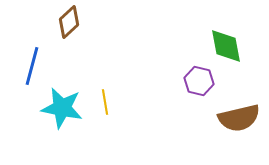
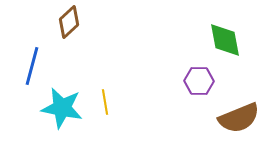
green diamond: moved 1 px left, 6 px up
purple hexagon: rotated 12 degrees counterclockwise
brown semicircle: rotated 9 degrees counterclockwise
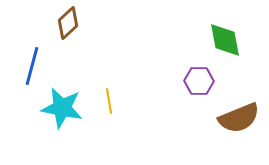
brown diamond: moved 1 px left, 1 px down
yellow line: moved 4 px right, 1 px up
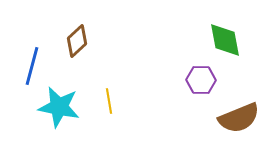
brown diamond: moved 9 px right, 18 px down
purple hexagon: moved 2 px right, 1 px up
cyan star: moved 3 px left, 1 px up
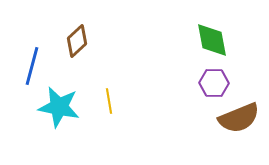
green diamond: moved 13 px left
purple hexagon: moved 13 px right, 3 px down
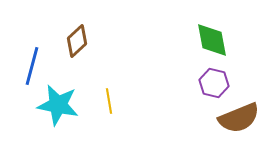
purple hexagon: rotated 12 degrees clockwise
cyan star: moved 1 px left, 2 px up
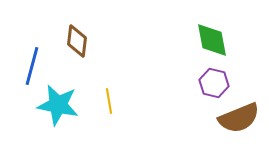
brown diamond: rotated 40 degrees counterclockwise
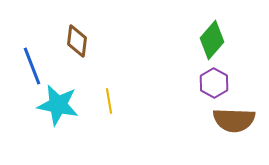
green diamond: rotated 51 degrees clockwise
blue line: rotated 36 degrees counterclockwise
purple hexagon: rotated 16 degrees clockwise
brown semicircle: moved 5 px left, 2 px down; rotated 24 degrees clockwise
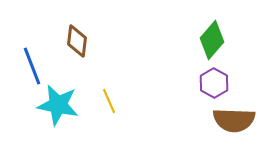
yellow line: rotated 15 degrees counterclockwise
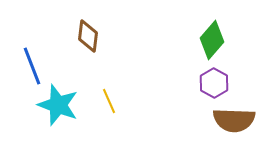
brown diamond: moved 11 px right, 5 px up
cyan star: rotated 9 degrees clockwise
